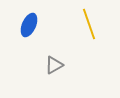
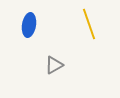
blue ellipse: rotated 15 degrees counterclockwise
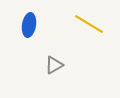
yellow line: rotated 40 degrees counterclockwise
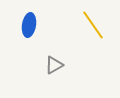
yellow line: moved 4 px right, 1 px down; rotated 24 degrees clockwise
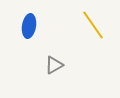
blue ellipse: moved 1 px down
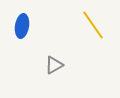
blue ellipse: moved 7 px left
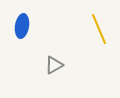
yellow line: moved 6 px right, 4 px down; rotated 12 degrees clockwise
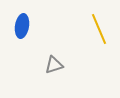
gray triangle: rotated 12 degrees clockwise
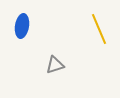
gray triangle: moved 1 px right
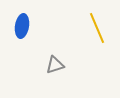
yellow line: moved 2 px left, 1 px up
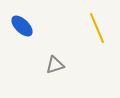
blue ellipse: rotated 55 degrees counterclockwise
